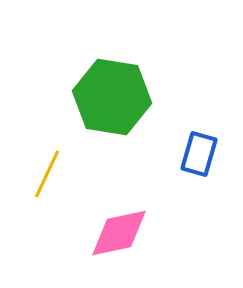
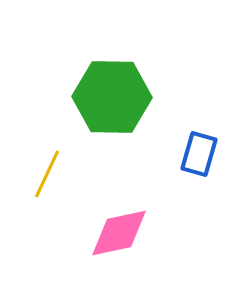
green hexagon: rotated 8 degrees counterclockwise
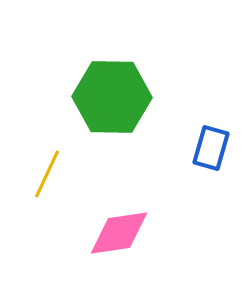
blue rectangle: moved 12 px right, 6 px up
pink diamond: rotated 4 degrees clockwise
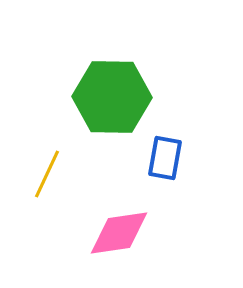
blue rectangle: moved 46 px left, 10 px down; rotated 6 degrees counterclockwise
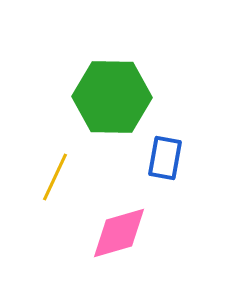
yellow line: moved 8 px right, 3 px down
pink diamond: rotated 8 degrees counterclockwise
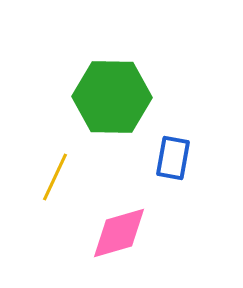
blue rectangle: moved 8 px right
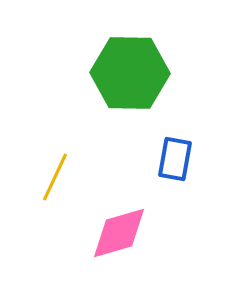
green hexagon: moved 18 px right, 24 px up
blue rectangle: moved 2 px right, 1 px down
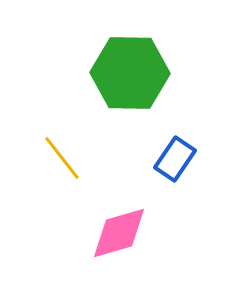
blue rectangle: rotated 24 degrees clockwise
yellow line: moved 7 px right, 19 px up; rotated 63 degrees counterclockwise
